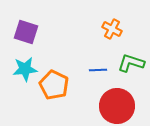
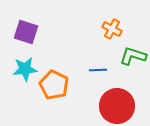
green L-shape: moved 2 px right, 7 px up
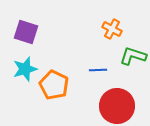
cyan star: rotated 10 degrees counterclockwise
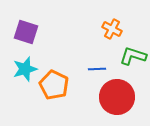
blue line: moved 1 px left, 1 px up
red circle: moved 9 px up
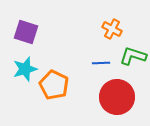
blue line: moved 4 px right, 6 px up
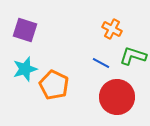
purple square: moved 1 px left, 2 px up
blue line: rotated 30 degrees clockwise
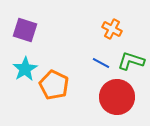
green L-shape: moved 2 px left, 5 px down
cyan star: rotated 15 degrees counterclockwise
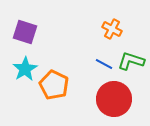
purple square: moved 2 px down
blue line: moved 3 px right, 1 px down
red circle: moved 3 px left, 2 px down
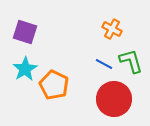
green L-shape: rotated 56 degrees clockwise
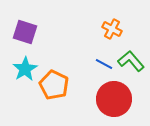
green L-shape: rotated 24 degrees counterclockwise
